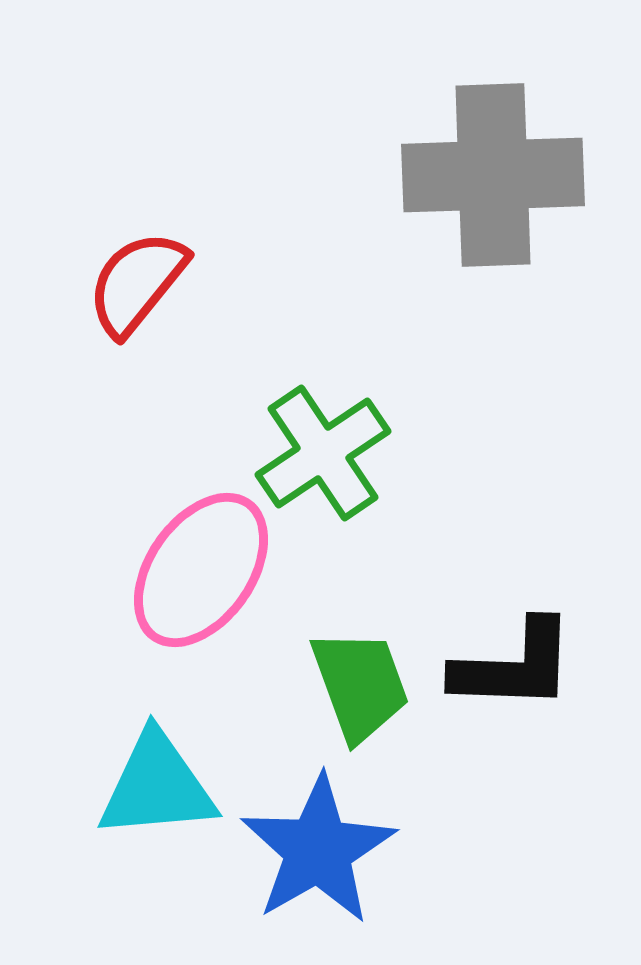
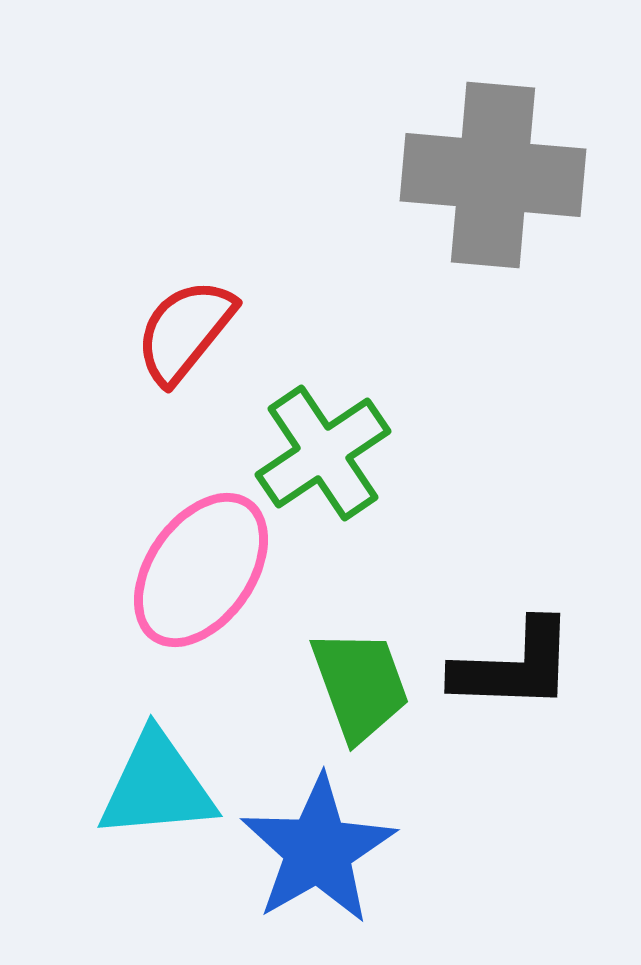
gray cross: rotated 7 degrees clockwise
red semicircle: moved 48 px right, 48 px down
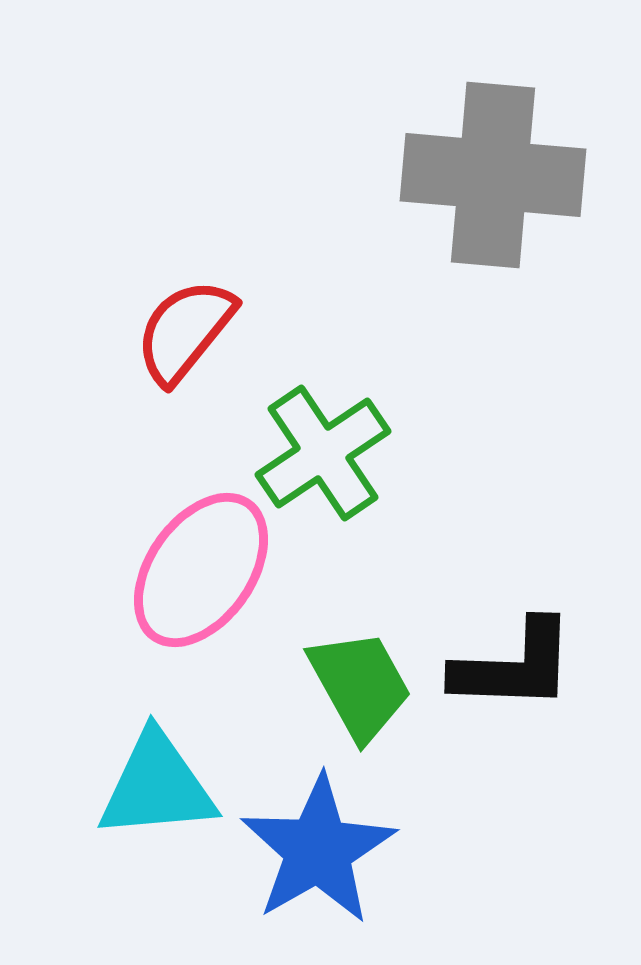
green trapezoid: rotated 9 degrees counterclockwise
